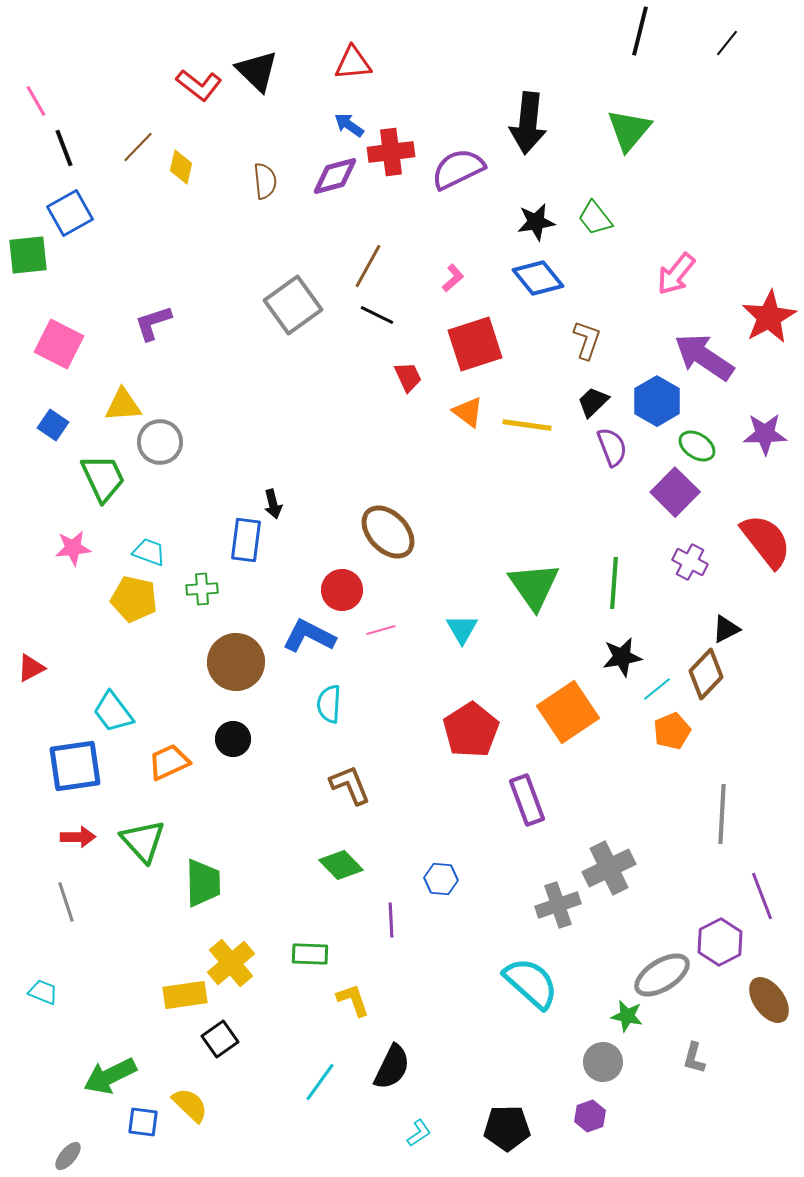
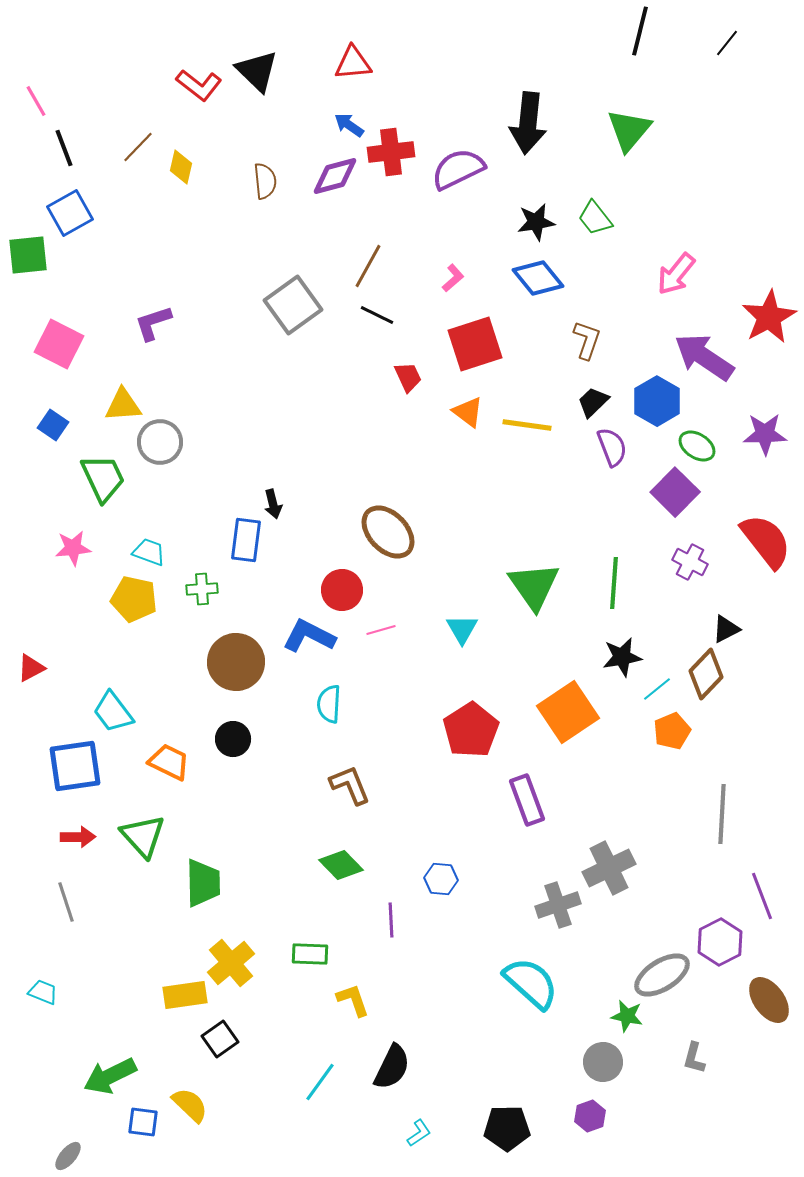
orange trapezoid at (169, 762): rotated 51 degrees clockwise
green triangle at (143, 841): moved 5 px up
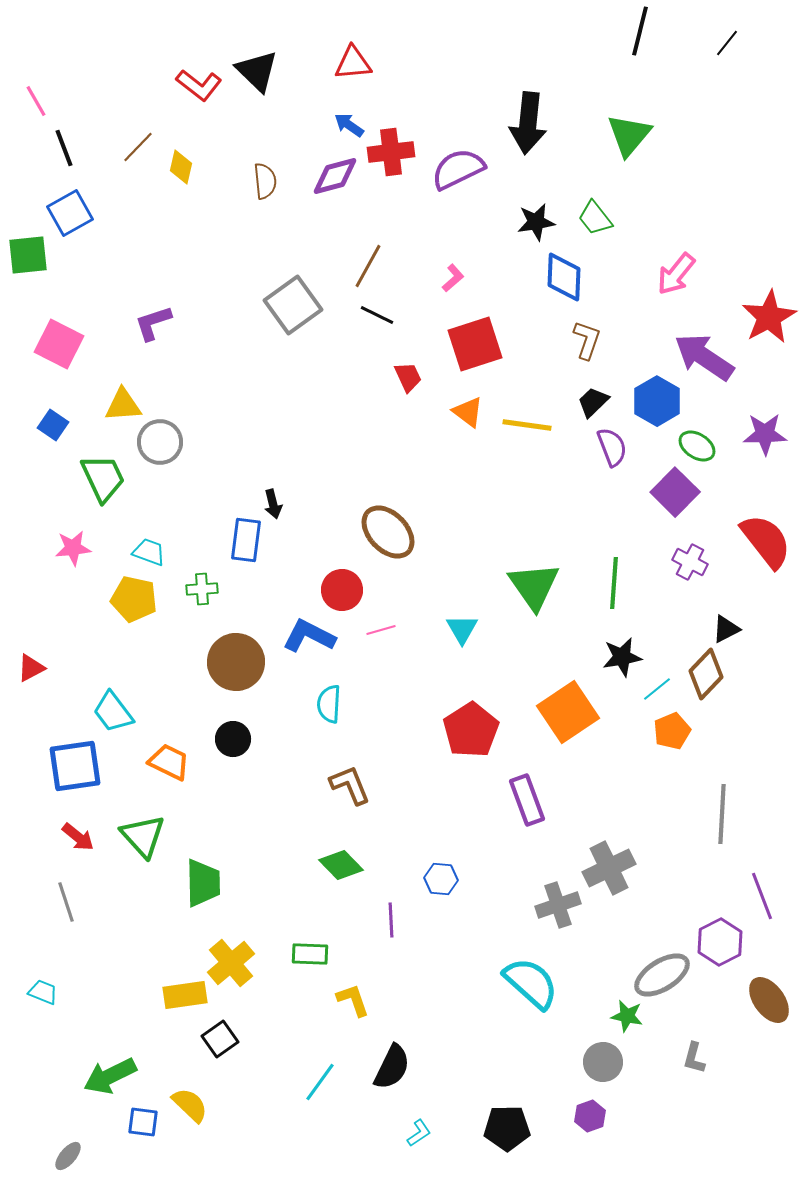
green triangle at (629, 130): moved 5 px down
blue diamond at (538, 278): moved 26 px right, 1 px up; rotated 42 degrees clockwise
red arrow at (78, 837): rotated 40 degrees clockwise
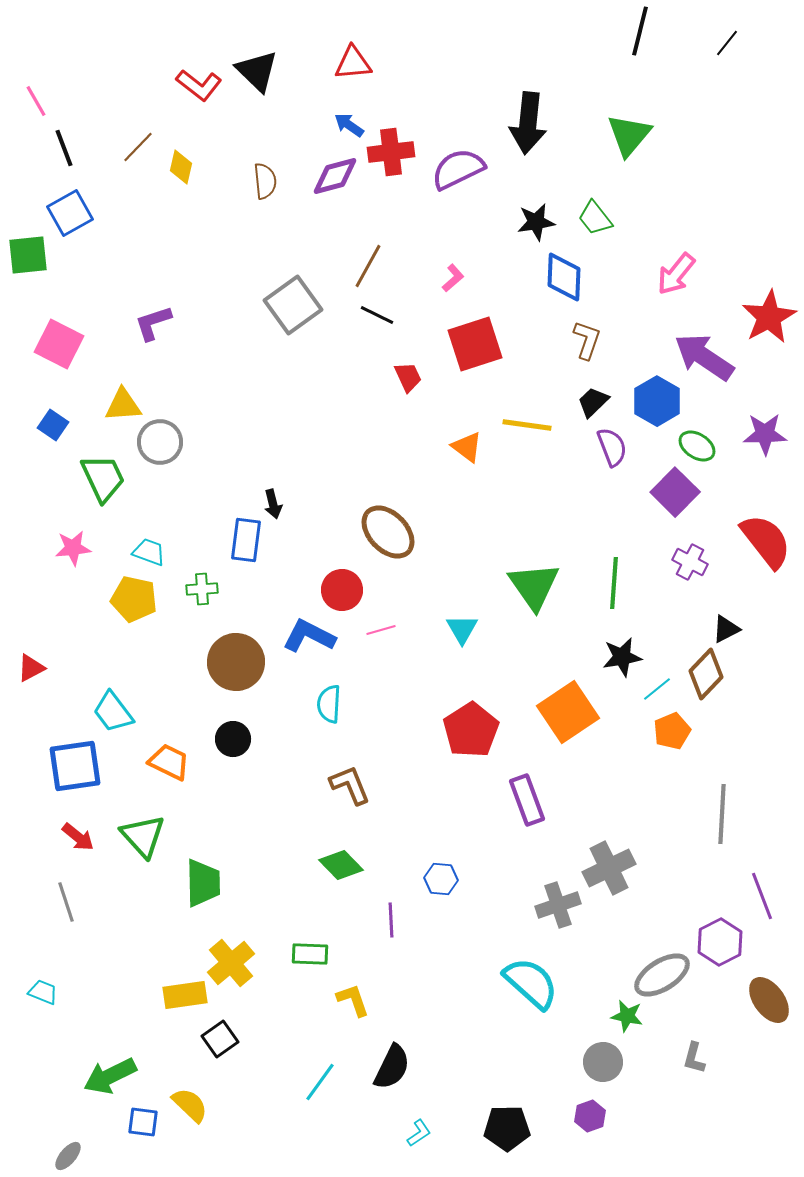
orange triangle at (468, 412): moved 1 px left, 35 px down
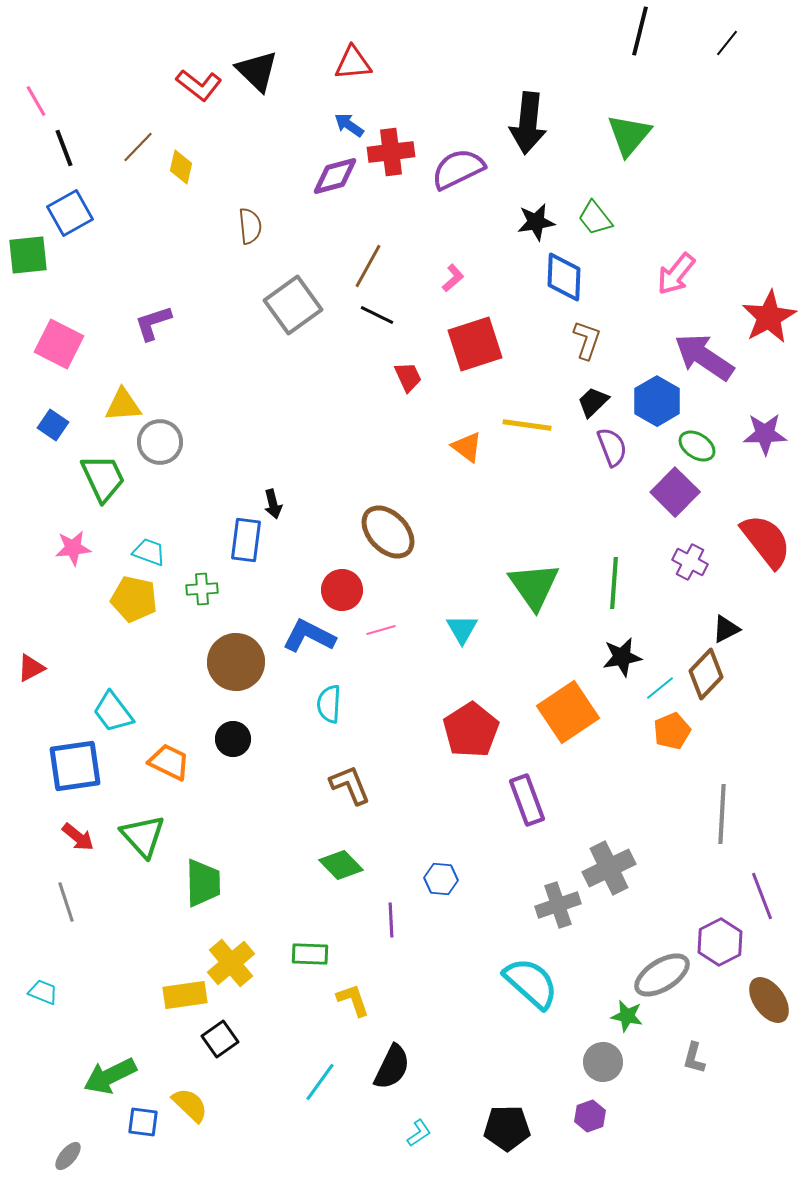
brown semicircle at (265, 181): moved 15 px left, 45 px down
cyan line at (657, 689): moved 3 px right, 1 px up
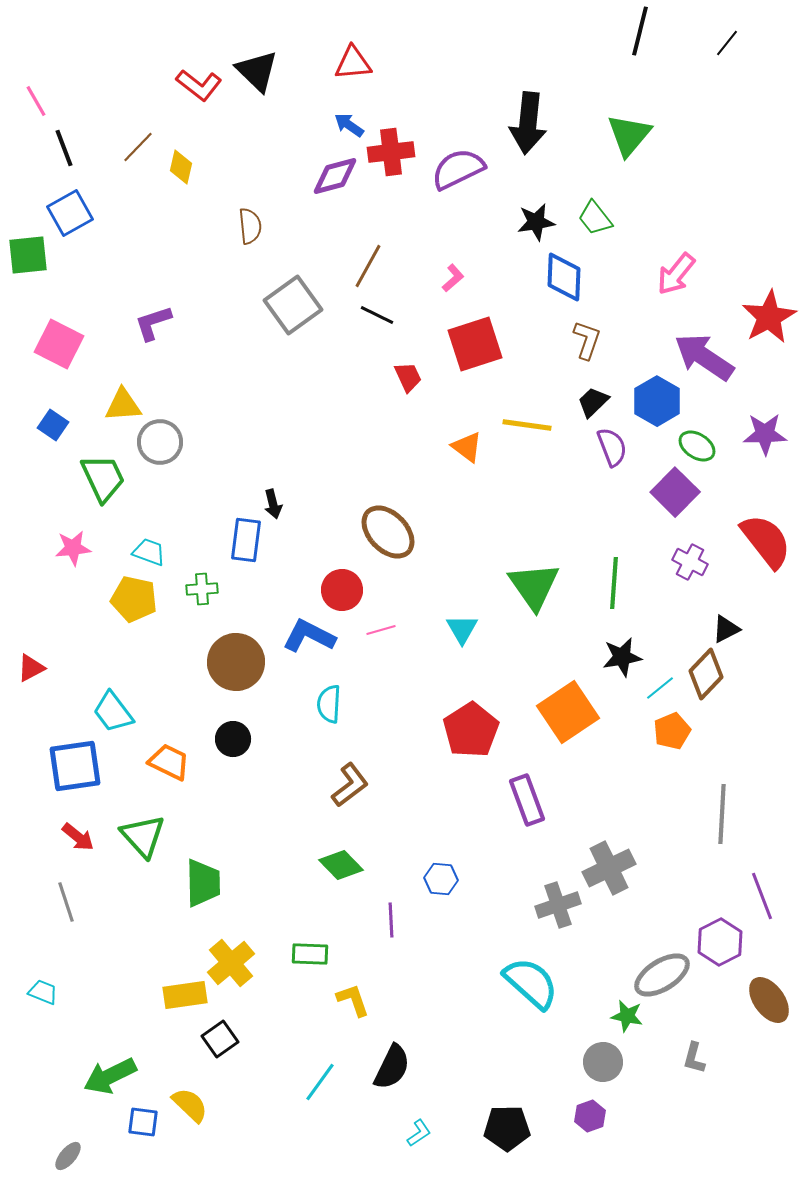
brown L-shape at (350, 785): rotated 75 degrees clockwise
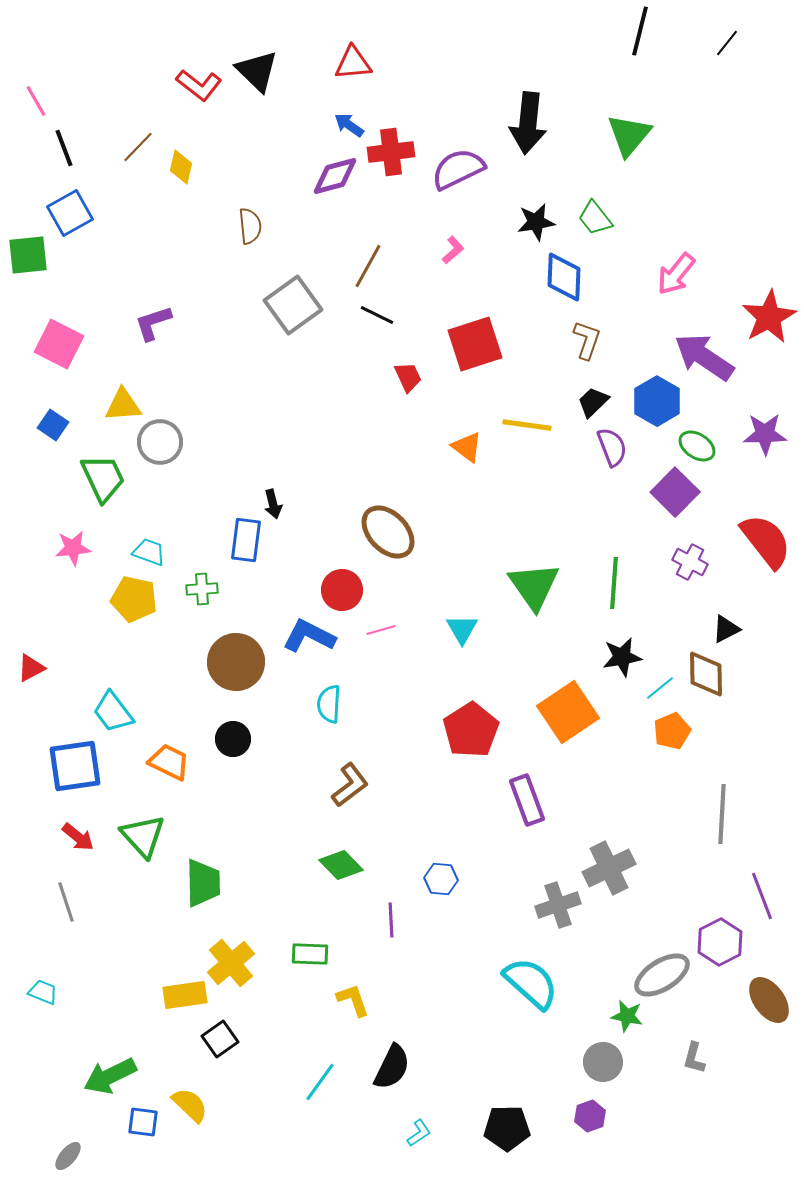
pink L-shape at (453, 278): moved 28 px up
brown diamond at (706, 674): rotated 45 degrees counterclockwise
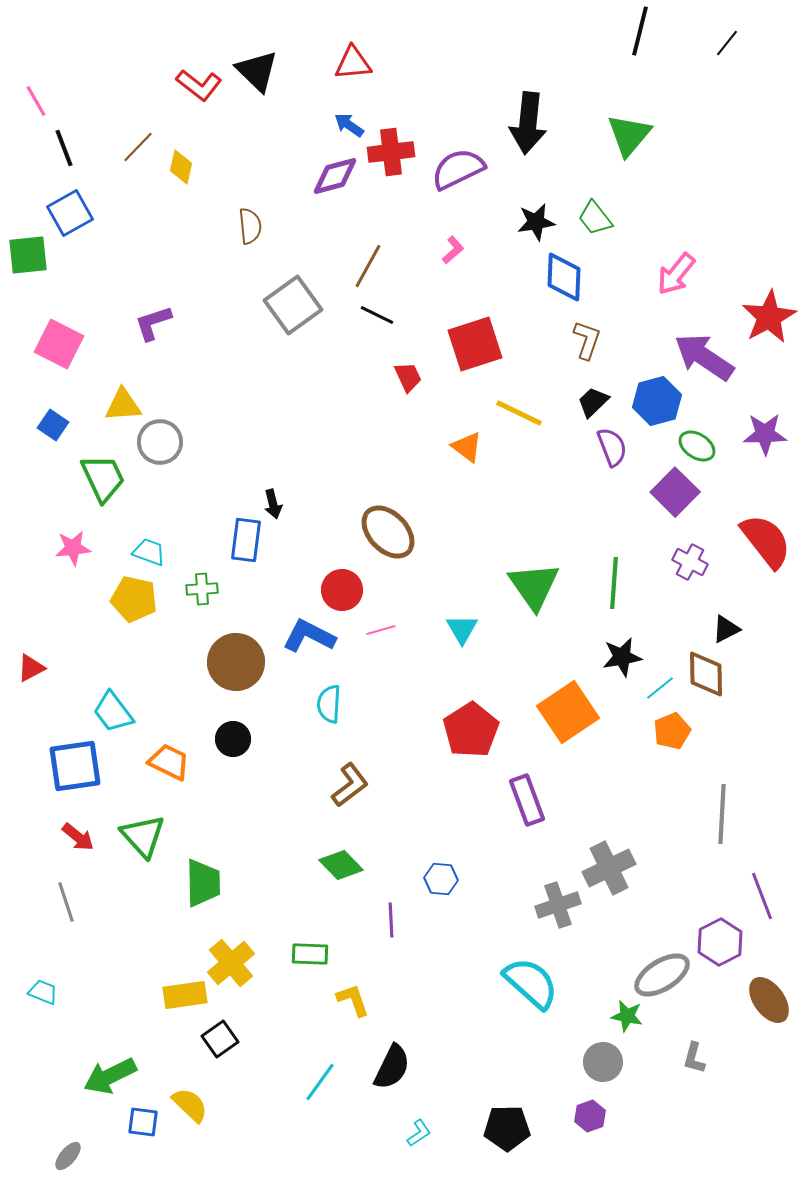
blue hexagon at (657, 401): rotated 15 degrees clockwise
yellow line at (527, 425): moved 8 px left, 12 px up; rotated 18 degrees clockwise
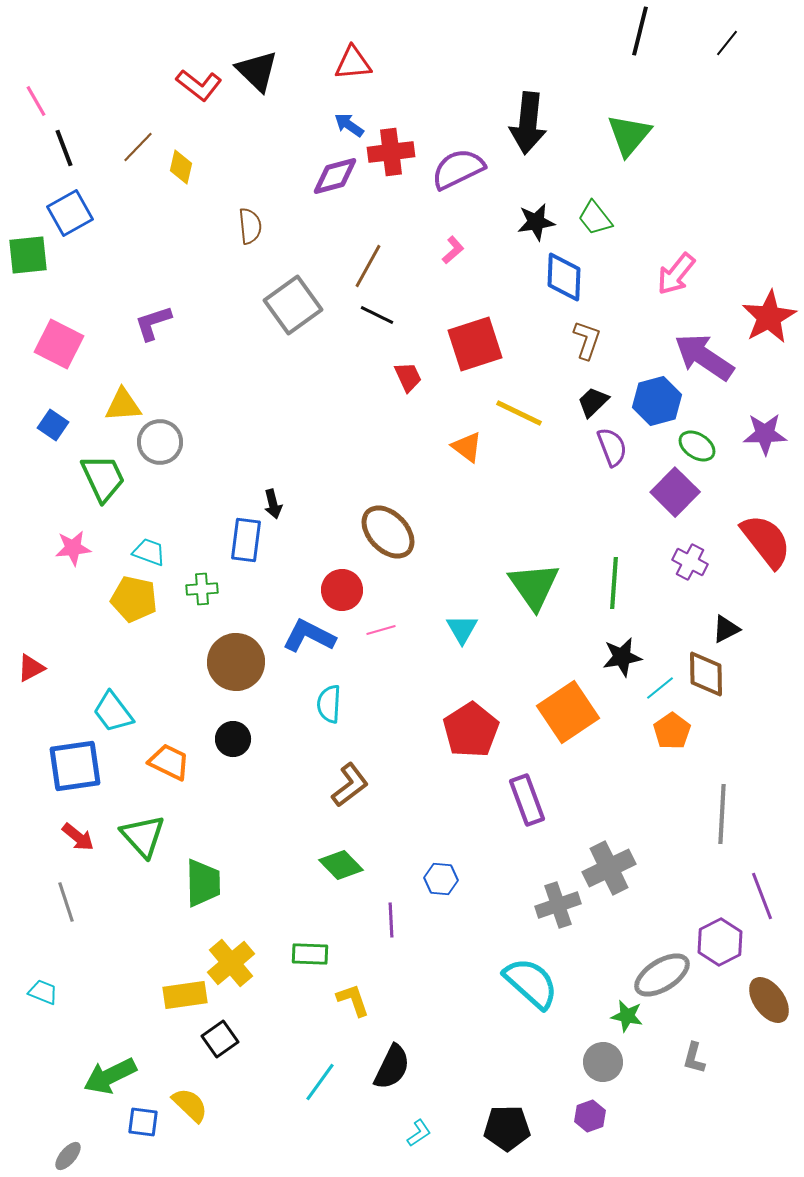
orange pentagon at (672, 731): rotated 12 degrees counterclockwise
